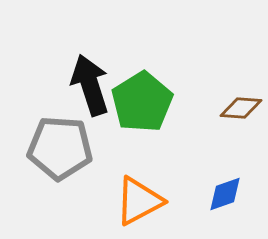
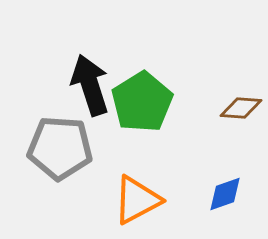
orange triangle: moved 2 px left, 1 px up
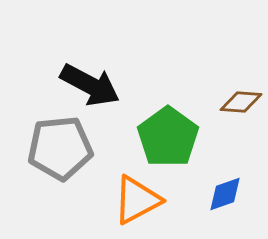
black arrow: rotated 136 degrees clockwise
green pentagon: moved 26 px right, 35 px down; rotated 4 degrees counterclockwise
brown diamond: moved 6 px up
gray pentagon: rotated 10 degrees counterclockwise
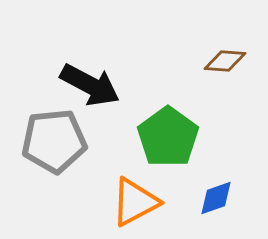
brown diamond: moved 16 px left, 41 px up
gray pentagon: moved 6 px left, 7 px up
blue diamond: moved 9 px left, 4 px down
orange triangle: moved 2 px left, 2 px down
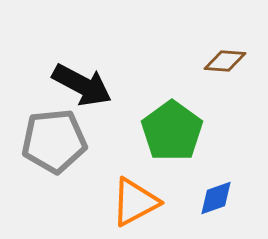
black arrow: moved 8 px left
green pentagon: moved 4 px right, 6 px up
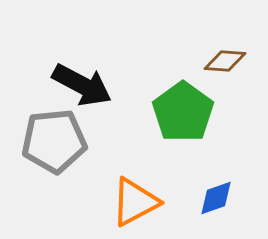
green pentagon: moved 11 px right, 19 px up
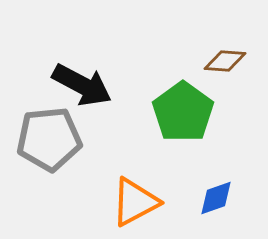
gray pentagon: moved 5 px left, 2 px up
